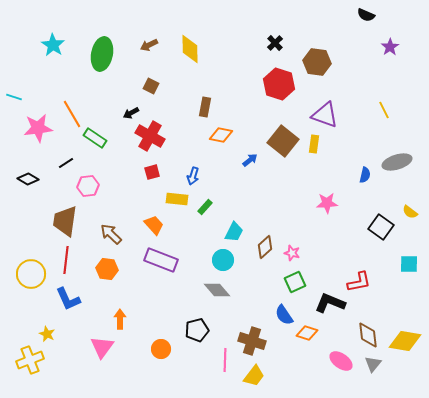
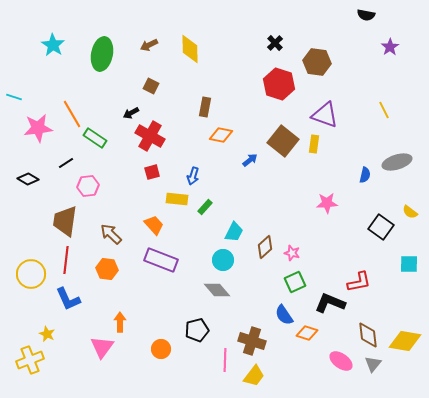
black semicircle at (366, 15): rotated 12 degrees counterclockwise
orange arrow at (120, 319): moved 3 px down
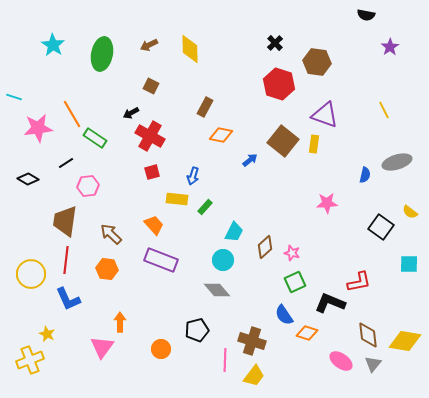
brown rectangle at (205, 107): rotated 18 degrees clockwise
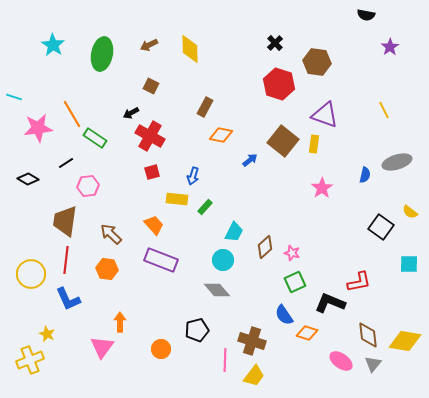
pink star at (327, 203): moved 5 px left, 15 px up; rotated 30 degrees counterclockwise
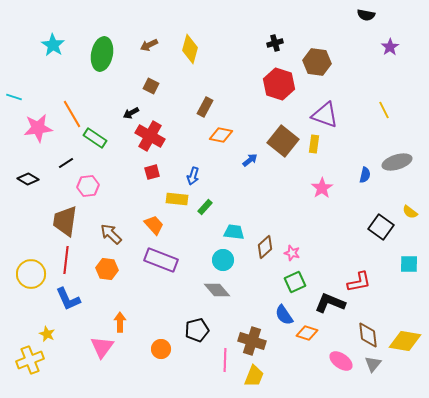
black cross at (275, 43): rotated 28 degrees clockwise
yellow diamond at (190, 49): rotated 16 degrees clockwise
cyan trapezoid at (234, 232): rotated 110 degrees counterclockwise
yellow trapezoid at (254, 376): rotated 15 degrees counterclockwise
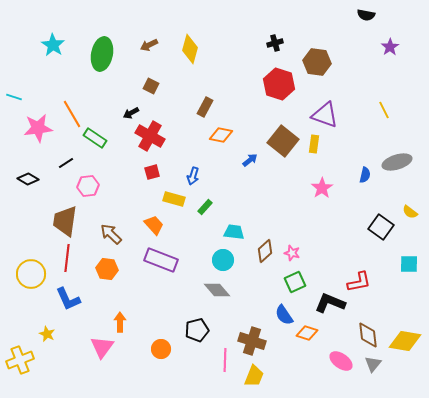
yellow rectangle at (177, 199): moved 3 px left; rotated 10 degrees clockwise
brown diamond at (265, 247): moved 4 px down
red line at (66, 260): moved 1 px right, 2 px up
yellow cross at (30, 360): moved 10 px left
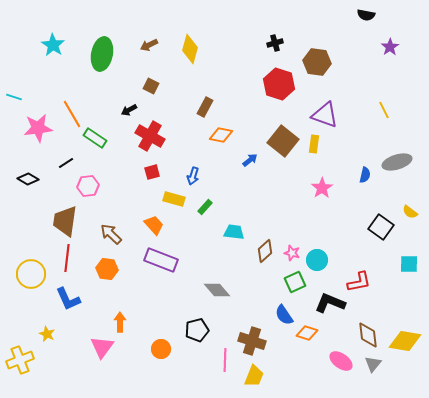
black arrow at (131, 113): moved 2 px left, 3 px up
cyan circle at (223, 260): moved 94 px right
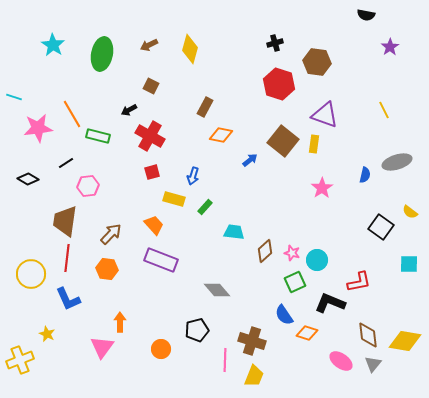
green rectangle at (95, 138): moved 3 px right, 2 px up; rotated 20 degrees counterclockwise
brown arrow at (111, 234): rotated 90 degrees clockwise
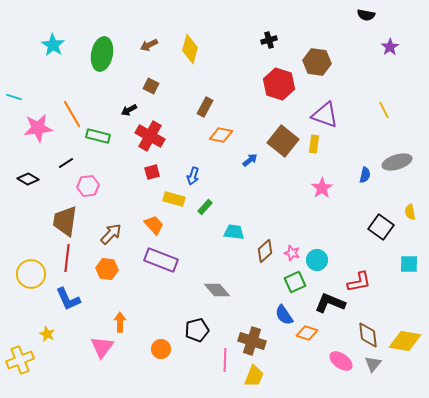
black cross at (275, 43): moved 6 px left, 3 px up
yellow semicircle at (410, 212): rotated 42 degrees clockwise
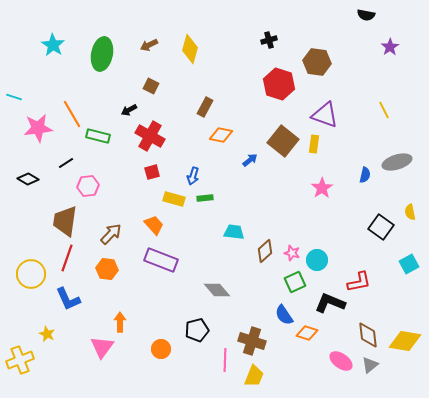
green rectangle at (205, 207): moved 9 px up; rotated 42 degrees clockwise
red line at (67, 258): rotated 12 degrees clockwise
cyan square at (409, 264): rotated 30 degrees counterclockwise
gray triangle at (373, 364): moved 3 px left, 1 px down; rotated 12 degrees clockwise
